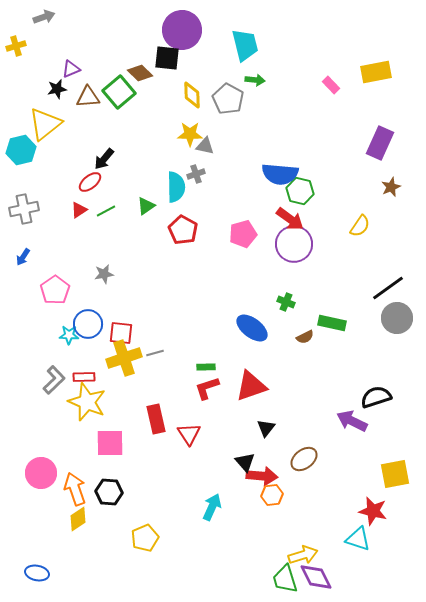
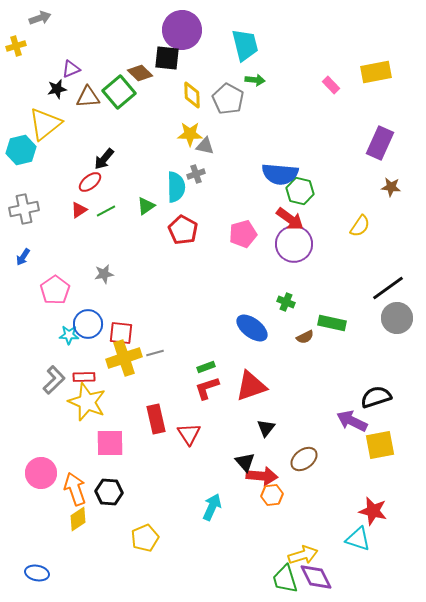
gray arrow at (44, 17): moved 4 px left, 1 px down
brown star at (391, 187): rotated 30 degrees clockwise
green rectangle at (206, 367): rotated 18 degrees counterclockwise
yellow square at (395, 474): moved 15 px left, 29 px up
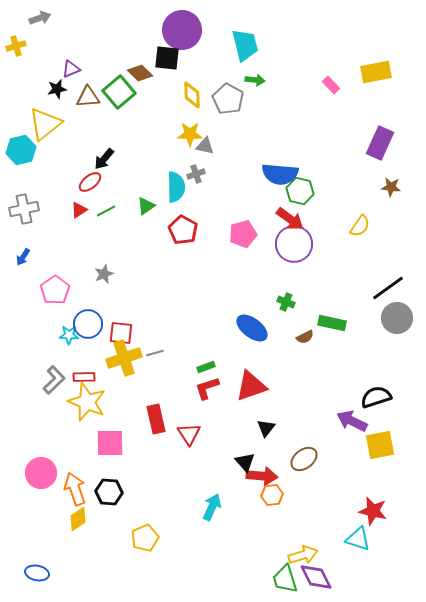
gray star at (104, 274): rotated 12 degrees counterclockwise
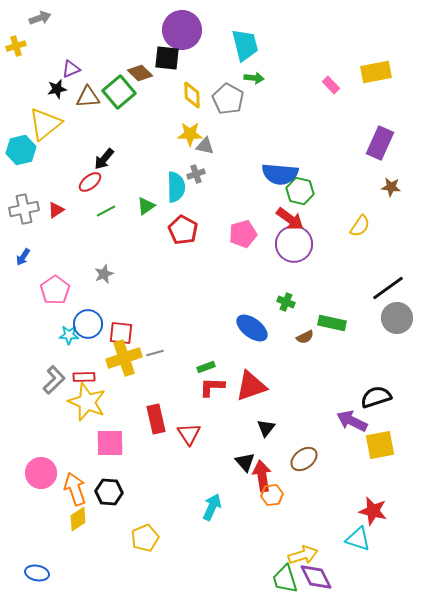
green arrow at (255, 80): moved 1 px left, 2 px up
red triangle at (79, 210): moved 23 px left
red L-shape at (207, 388): moved 5 px right, 1 px up; rotated 20 degrees clockwise
red arrow at (262, 476): rotated 104 degrees counterclockwise
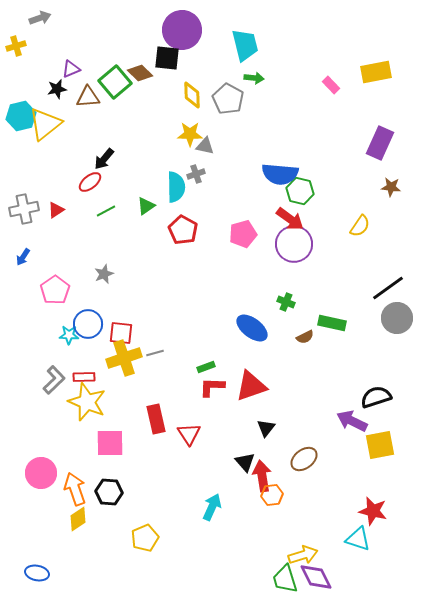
green square at (119, 92): moved 4 px left, 10 px up
cyan hexagon at (21, 150): moved 34 px up
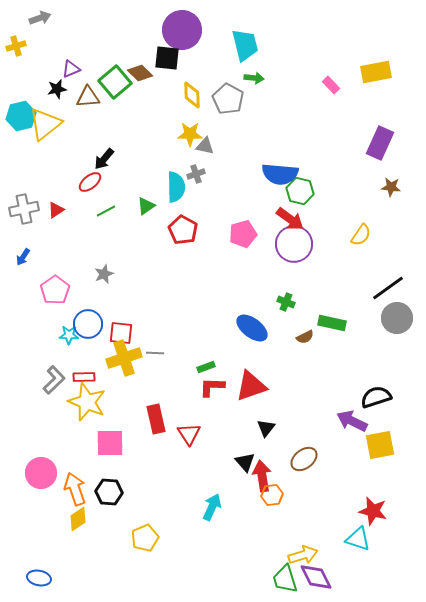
yellow semicircle at (360, 226): moved 1 px right, 9 px down
gray line at (155, 353): rotated 18 degrees clockwise
blue ellipse at (37, 573): moved 2 px right, 5 px down
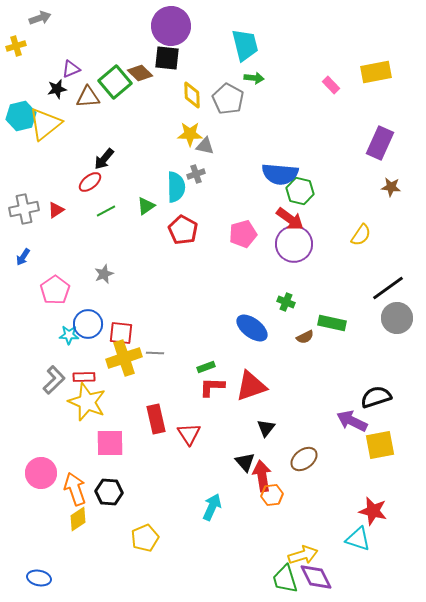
purple circle at (182, 30): moved 11 px left, 4 px up
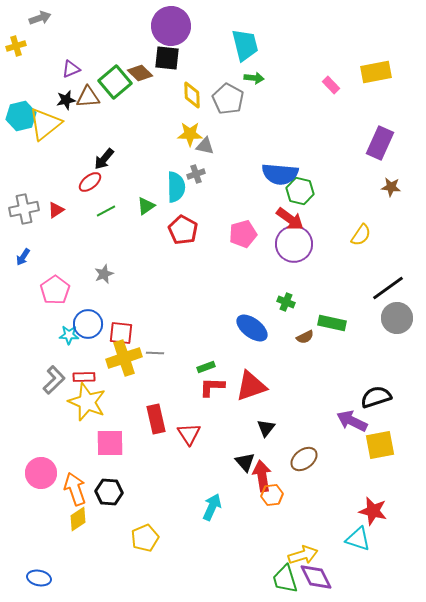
black star at (57, 89): moved 9 px right, 11 px down
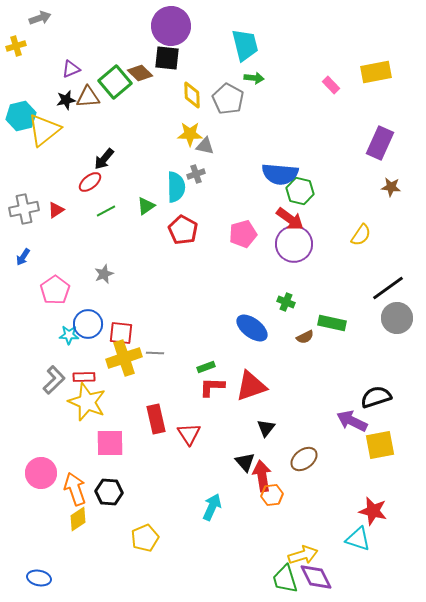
yellow triangle at (45, 124): moved 1 px left, 6 px down
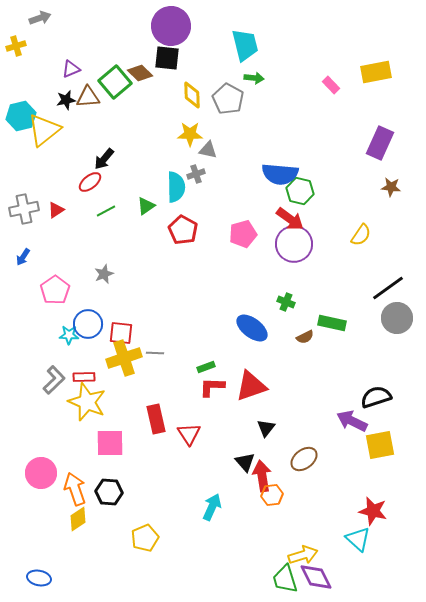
gray triangle at (205, 146): moved 3 px right, 4 px down
cyan triangle at (358, 539): rotated 24 degrees clockwise
